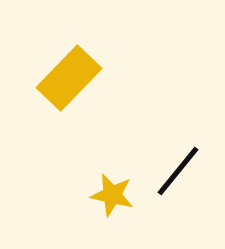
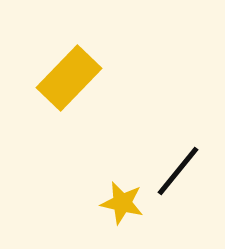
yellow star: moved 10 px right, 8 px down
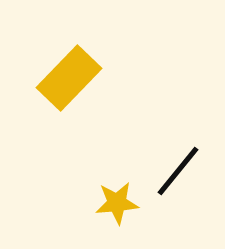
yellow star: moved 5 px left; rotated 18 degrees counterclockwise
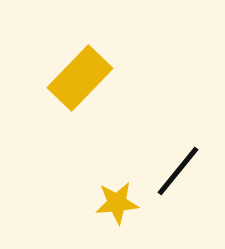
yellow rectangle: moved 11 px right
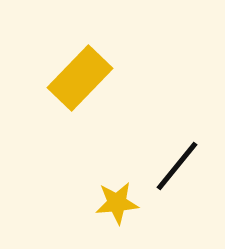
black line: moved 1 px left, 5 px up
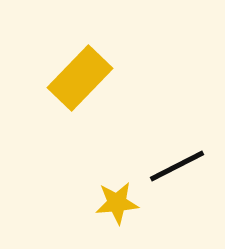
black line: rotated 24 degrees clockwise
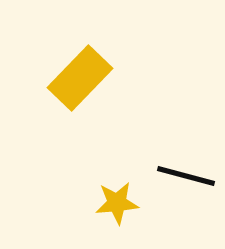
black line: moved 9 px right, 10 px down; rotated 42 degrees clockwise
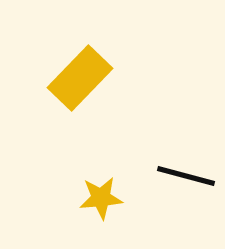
yellow star: moved 16 px left, 5 px up
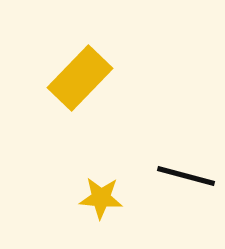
yellow star: rotated 9 degrees clockwise
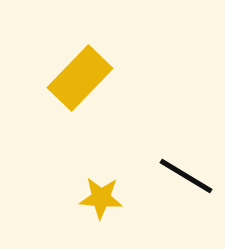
black line: rotated 16 degrees clockwise
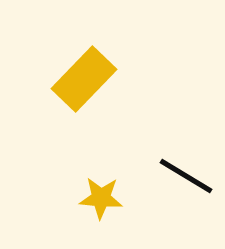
yellow rectangle: moved 4 px right, 1 px down
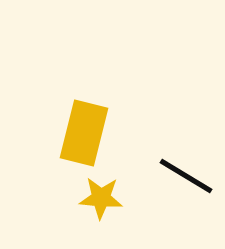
yellow rectangle: moved 54 px down; rotated 30 degrees counterclockwise
